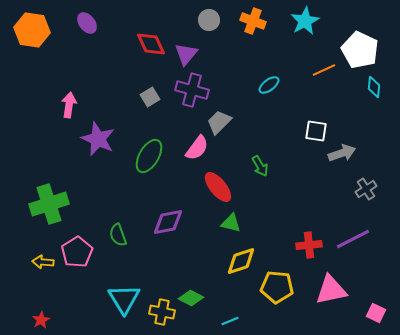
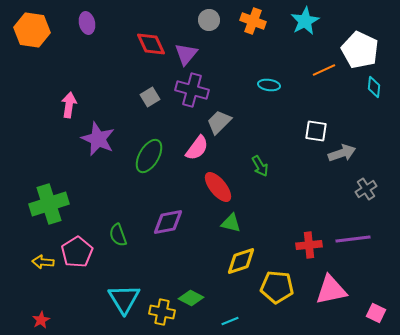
purple ellipse: rotated 25 degrees clockwise
cyan ellipse: rotated 45 degrees clockwise
purple line: rotated 20 degrees clockwise
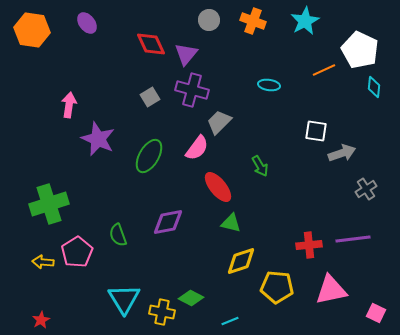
purple ellipse: rotated 25 degrees counterclockwise
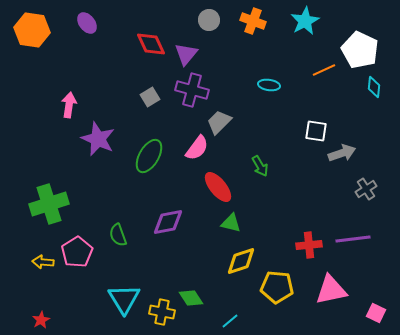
green diamond: rotated 30 degrees clockwise
cyan line: rotated 18 degrees counterclockwise
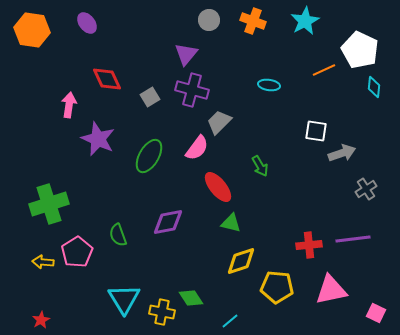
red diamond: moved 44 px left, 35 px down
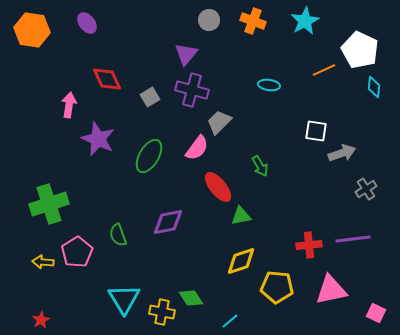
green triangle: moved 10 px right, 7 px up; rotated 25 degrees counterclockwise
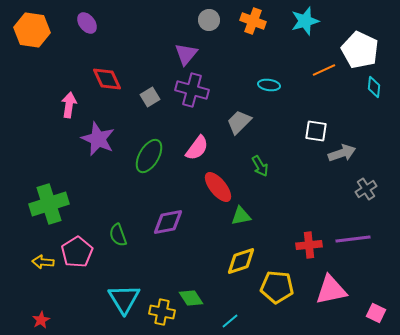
cyan star: rotated 12 degrees clockwise
gray trapezoid: moved 20 px right
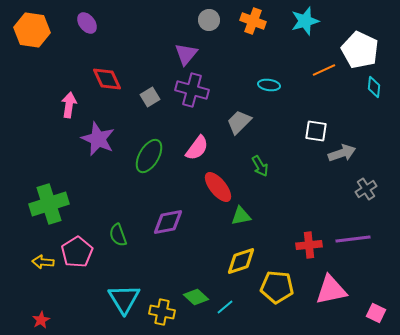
green diamond: moved 5 px right, 1 px up; rotated 15 degrees counterclockwise
cyan line: moved 5 px left, 14 px up
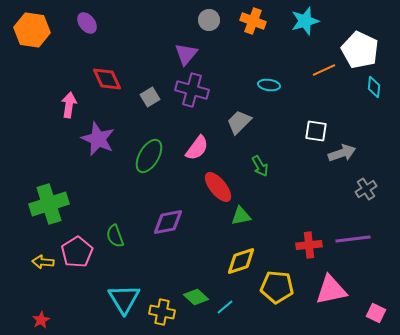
green semicircle: moved 3 px left, 1 px down
